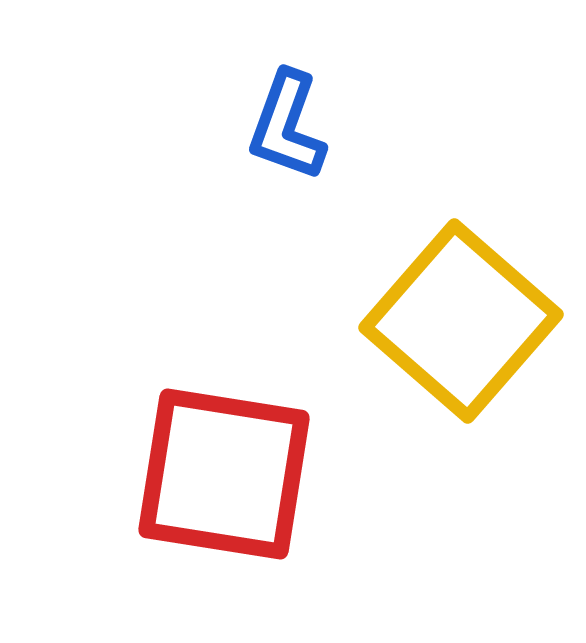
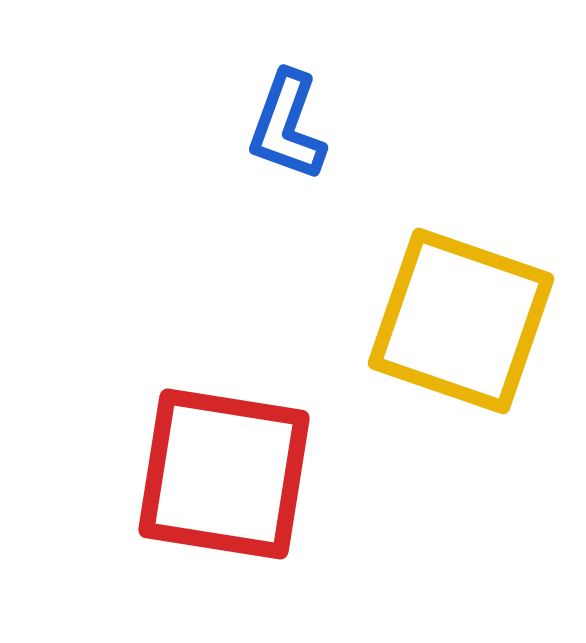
yellow square: rotated 22 degrees counterclockwise
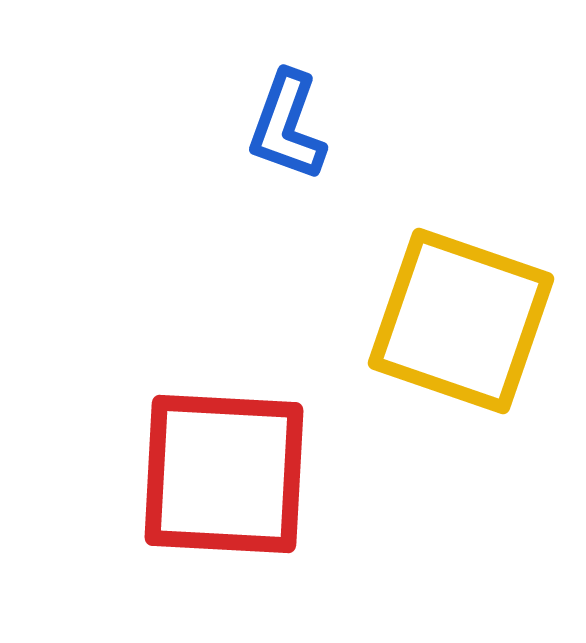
red square: rotated 6 degrees counterclockwise
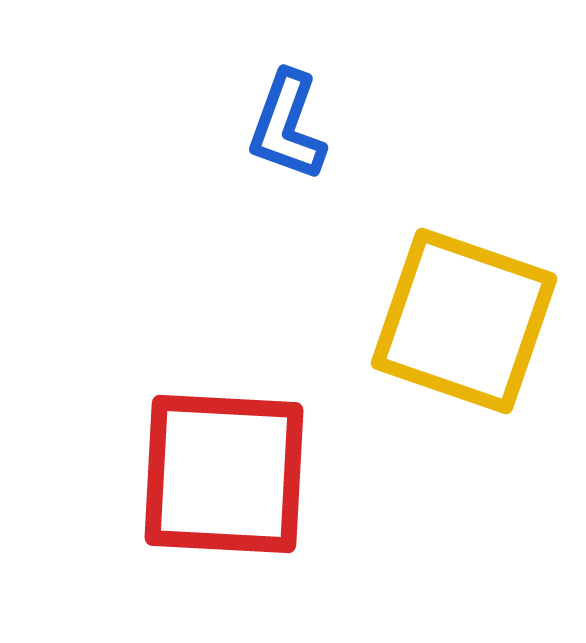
yellow square: moved 3 px right
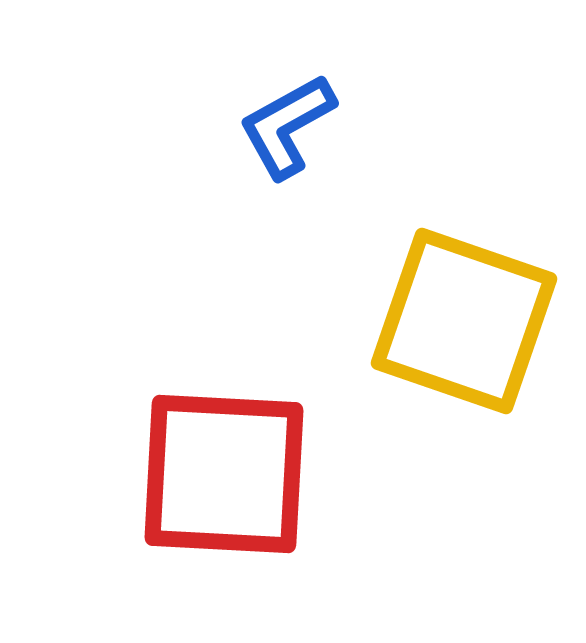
blue L-shape: rotated 41 degrees clockwise
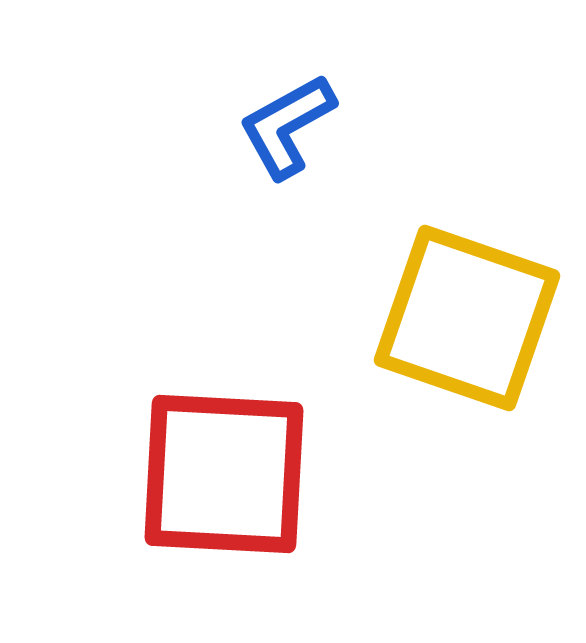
yellow square: moved 3 px right, 3 px up
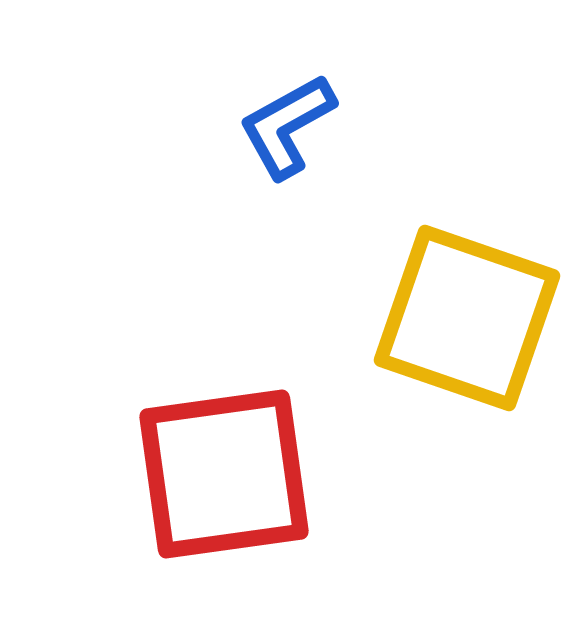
red square: rotated 11 degrees counterclockwise
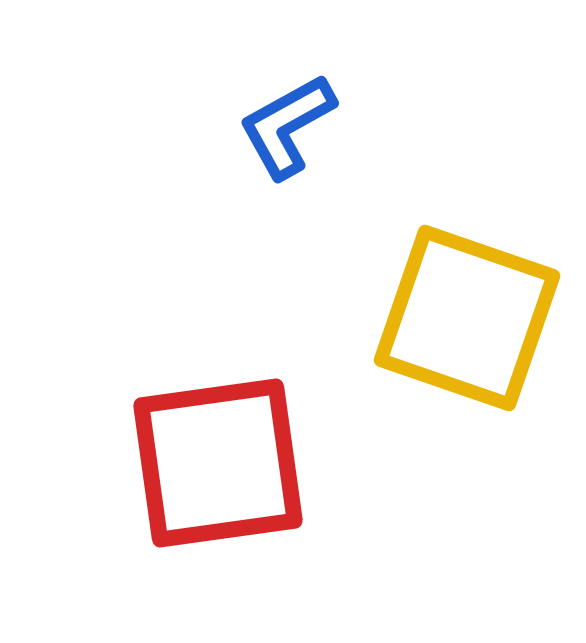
red square: moved 6 px left, 11 px up
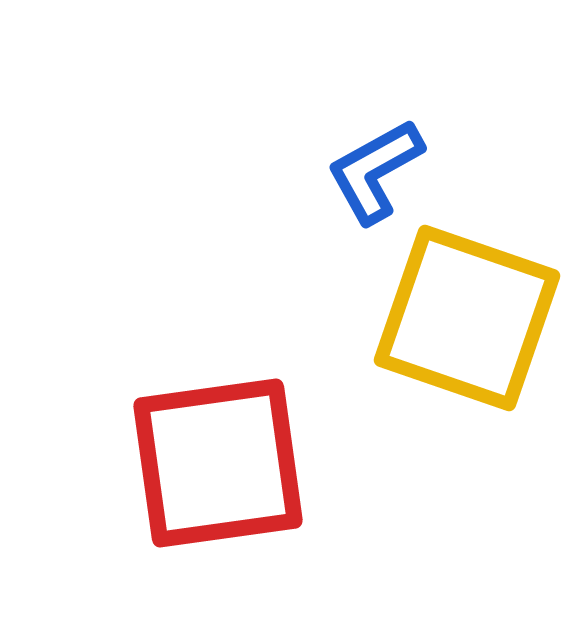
blue L-shape: moved 88 px right, 45 px down
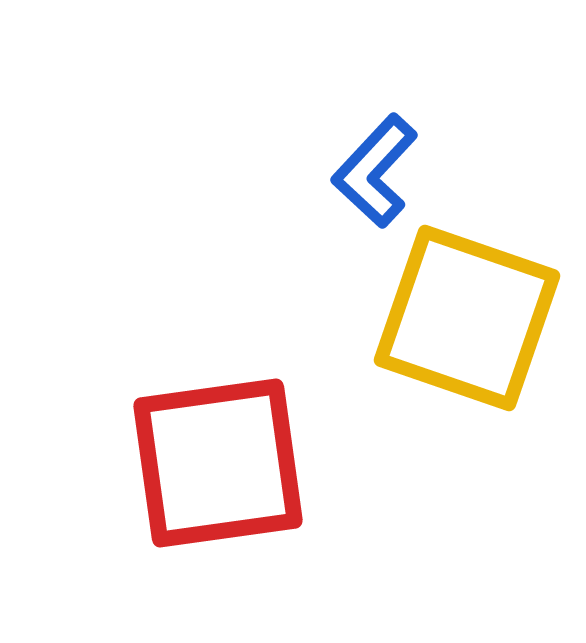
blue L-shape: rotated 18 degrees counterclockwise
